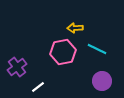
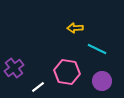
pink hexagon: moved 4 px right, 20 px down; rotated 20 degrees clockwise
purple cross: moved 3 px left, 1 px down
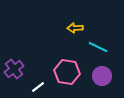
cyan line: moved 1 px right, 2 px up
purple cross: moved 1 px down
purple circle: moved 5 px up
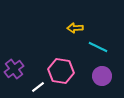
pink hexagon: moved 6 px left, 1 px up
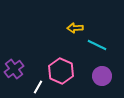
cyan line: moved 1 px left, 2 px up
pink hexagon: rotated 15 degrees clockwise
white line: rotated 24 degrees counterclockwise
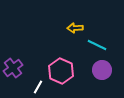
purple cross: moved 1 px left, 1 px up
purple circle: moved 6 px up
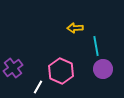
cyan line: moved 1 px left, 1 px down; rotated 54 degrees clockwise
purple circle: moved 1 px right, 1 px up
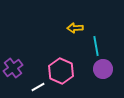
white line: rotated 32 degrees clockwise
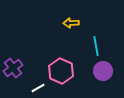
yellow arrow: moved 4 px left, 5 px up
purple circle: moved 2 px down
white line: moved 1 px down
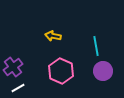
yellow arrow: moved 18 px left, 13 px down; rotated 14 degrees clockwise
purple cross: moved 1 px up
white line: moved 20 px left
